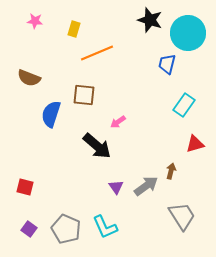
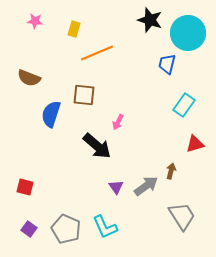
pink arrow: rotated 28 degrees counterclockwise
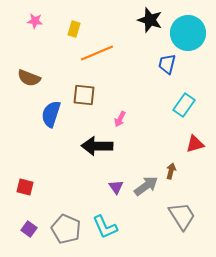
pink arrow: moved 2 px right, 3 px up
black arrow: rotated 140 degrees clockwise
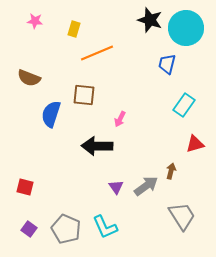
cyan circle: moved 2 px left, 5 px up
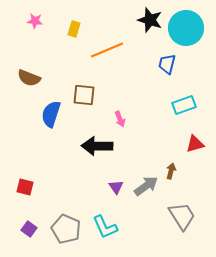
orange line: moved 10 px right, 3 px up
cyan rectangle: rotated 35 degrees clockwise
pink arrow: rotated 49 degrees counterclockwise
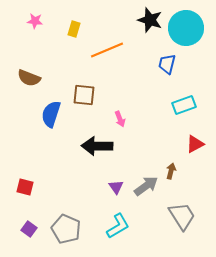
red triangle: rotated 12 degrees counterclockwise
cyan L-shape: moved 13 px right, 1 px up; rotated 96 degrees counterclockwise
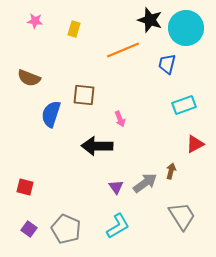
orange line: moved 16 px right
gray arrow: moved 1 px left, 3 px up
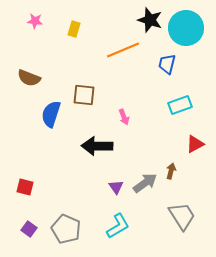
cyan rectangle: moved 4 px left
pink arrow: moved 4 px right, 2 px up
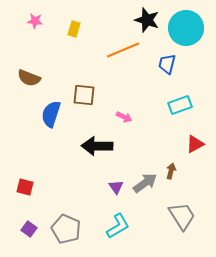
black star: moved 3 px left
pink arrow: rotated 42 degrees counterclockwise
